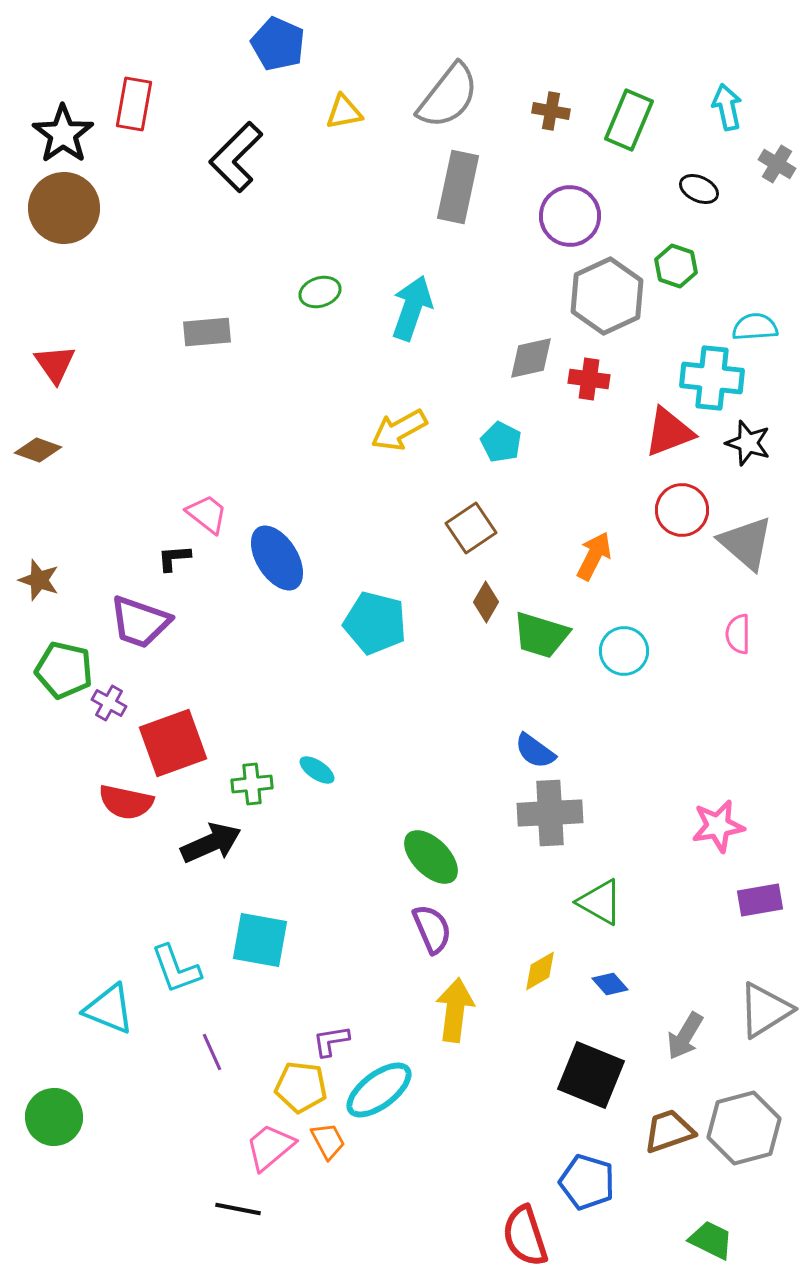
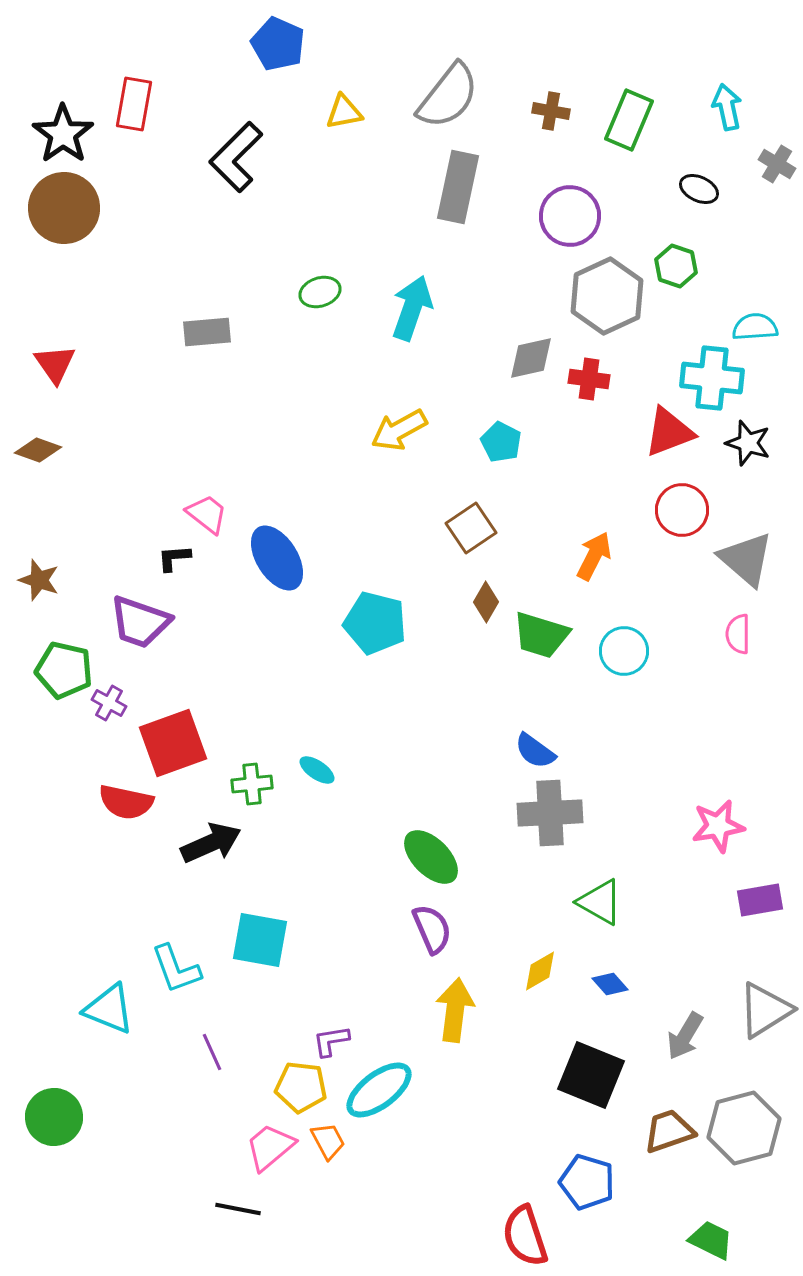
gray triangle at (746, 543): moved 16 px down
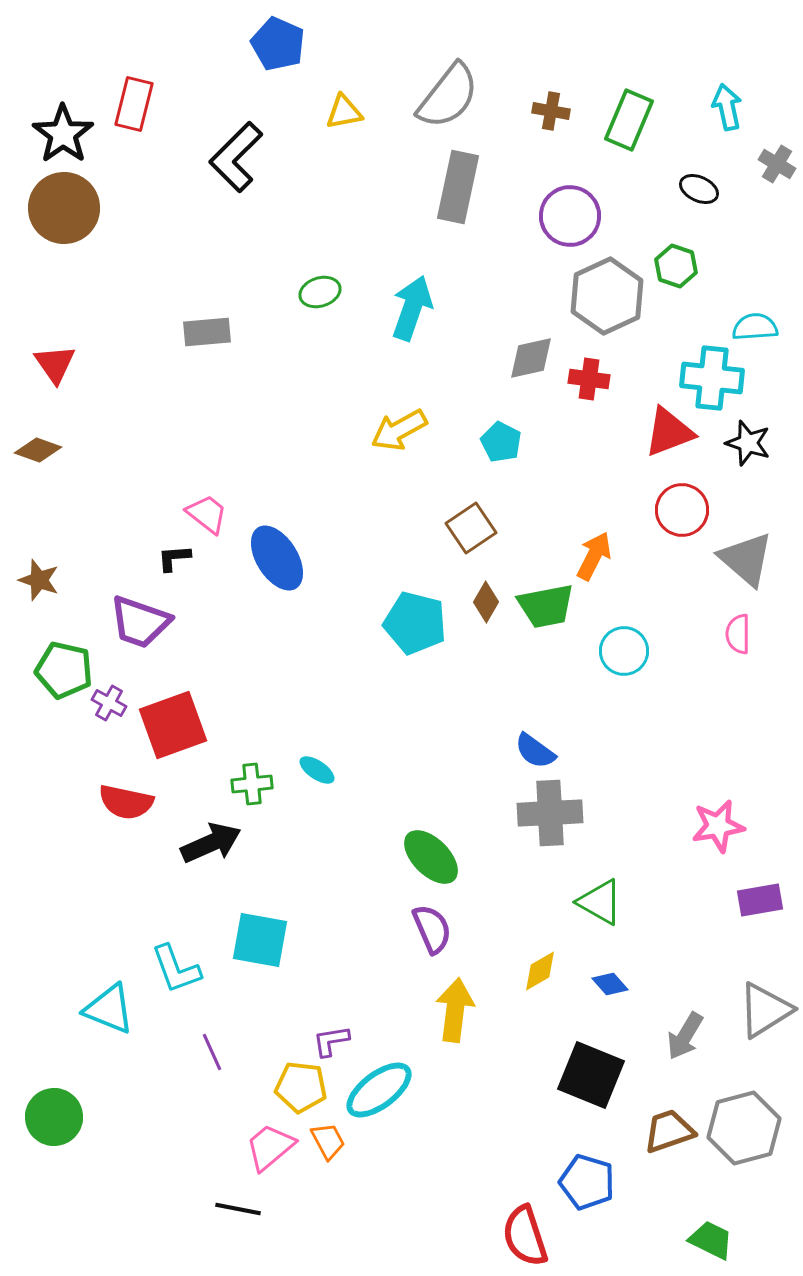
red rectangle at (134, 104): rotated 4 degrees clockwise
cyan pentagon at (375, 623): moved 40 px right
green trapezoid at (541, 635): moved 5 px right, 29 px up; rotated 28 degrees counterclockwise
red square at (173, 743): moved 18 px up
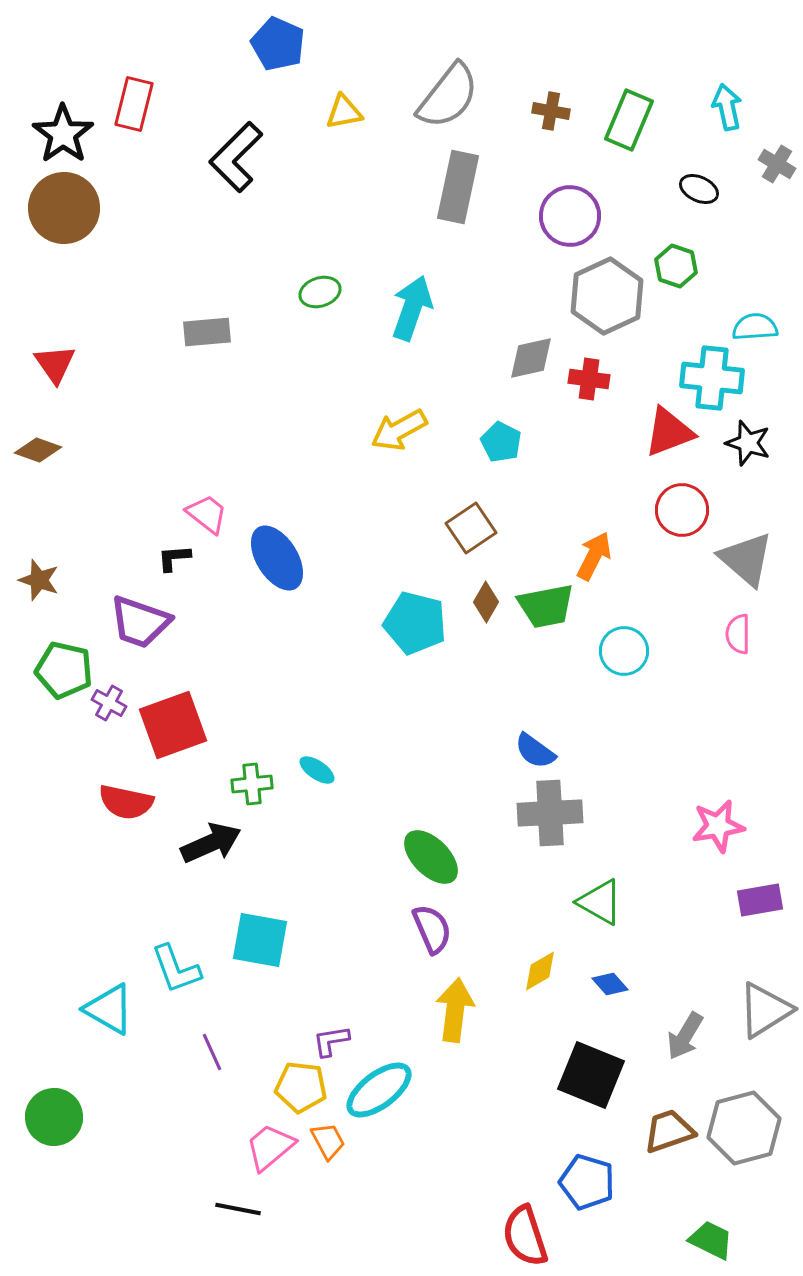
cyan triangle at (109, 1009): rotated 8 degrees clockwise
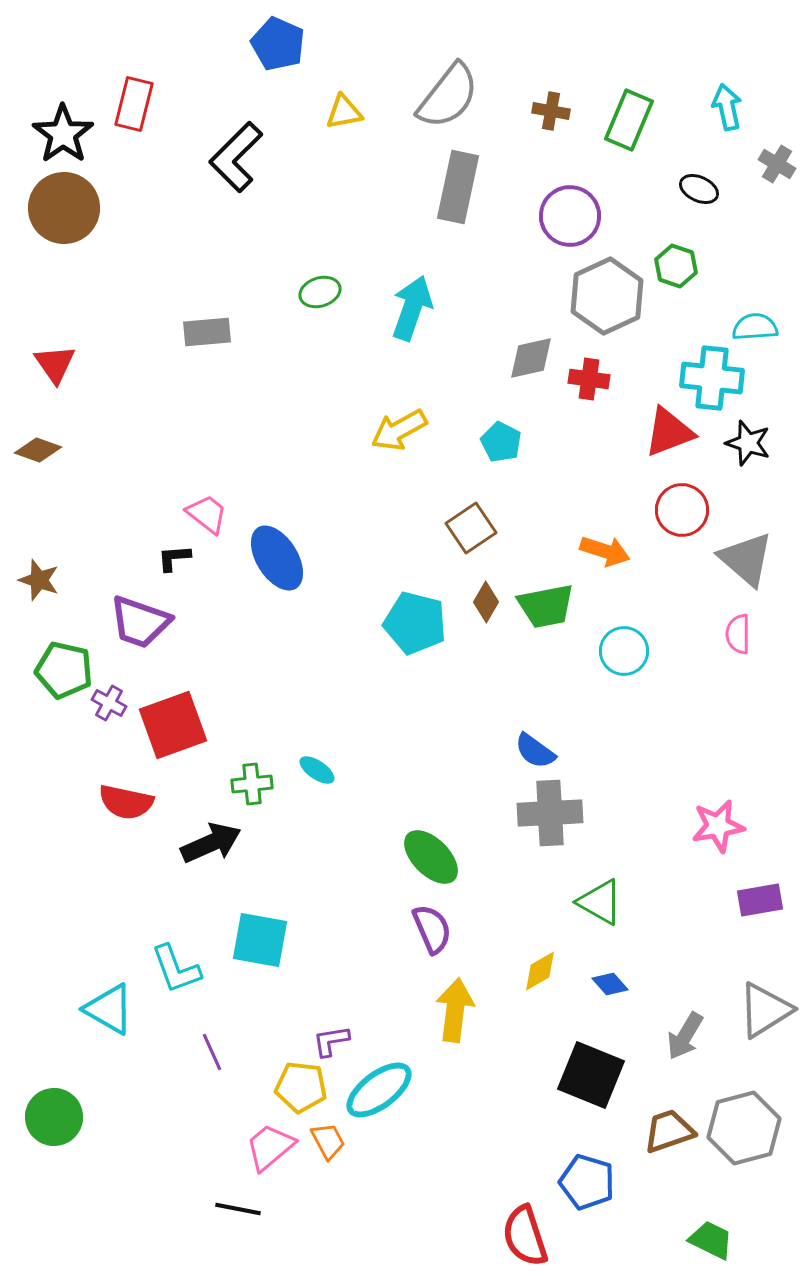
orange arrow at (594, 556): moved 11 px right, 5 px up; rotated 81 degrees clockwise
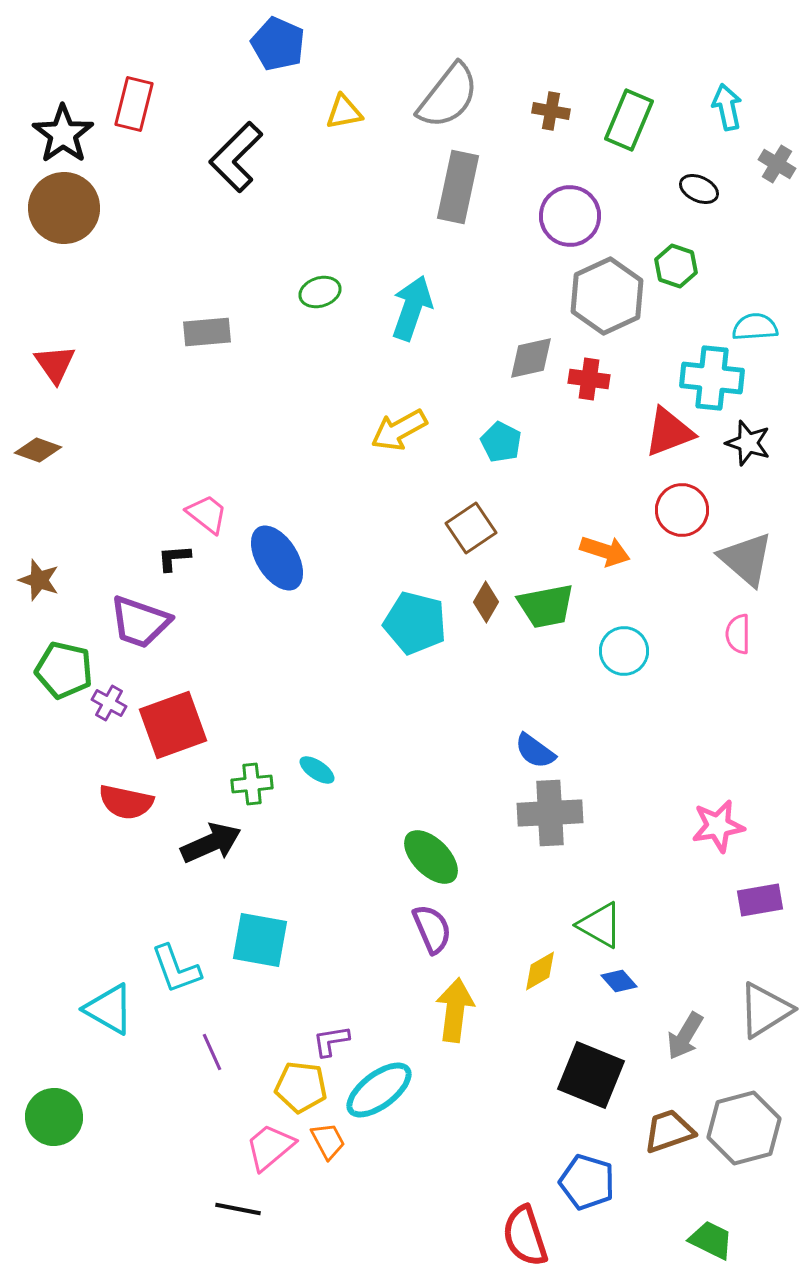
green triangle at (600, 902): moved 23 px down
blue diamond at (610, 984): moved 9 px right, 3 px up
